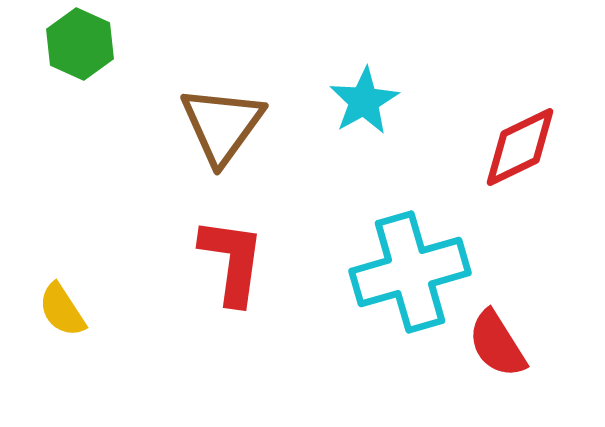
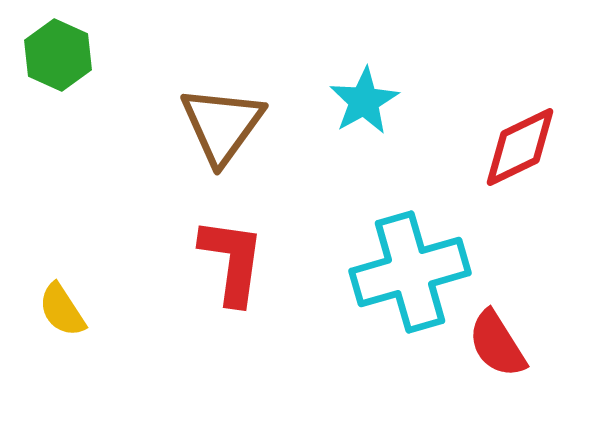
green hexagon: moved 22 px left, 11 px down
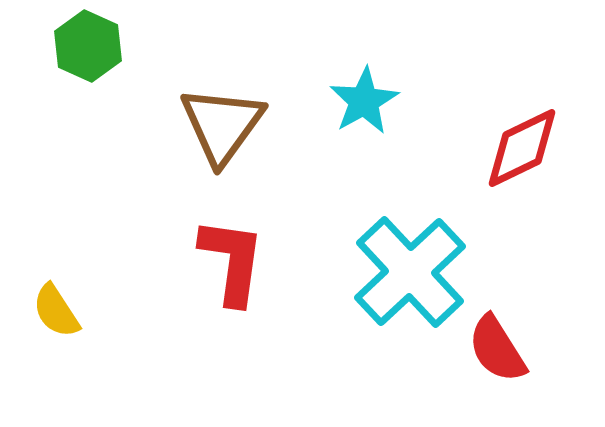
green hexagon: moved 30 px right, 9 px up
red diamond: moved 2 px right, 1 px down
cyan cross: rotated 27 degrees counterclockwise
yellow semicircle: moved 6 px left, 1 px down
red semicircle: moved 5 px down
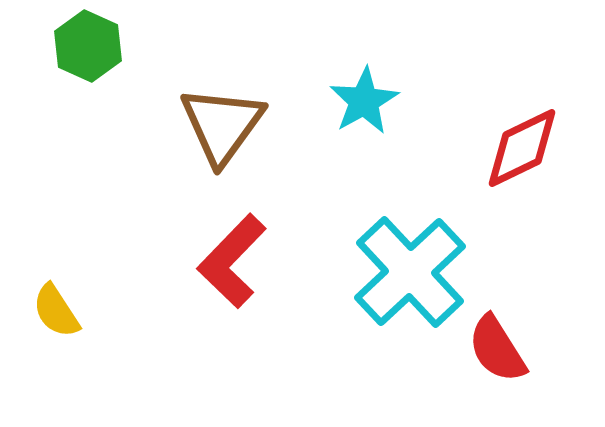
red L-shape: rotated 144 degrees counterclockwise
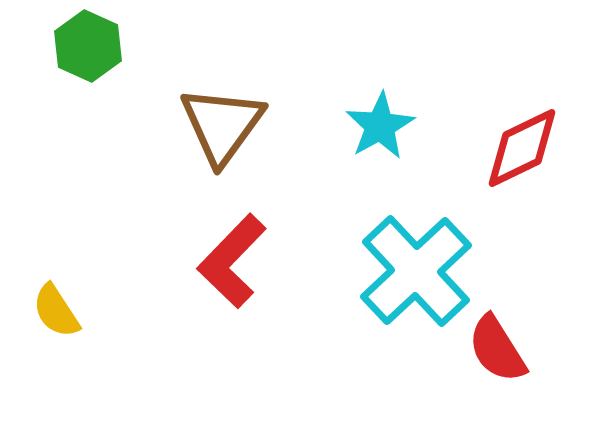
cyan star: moved 16 px right, 25 px down
cyan cross: moved 6 px right, 1 px up
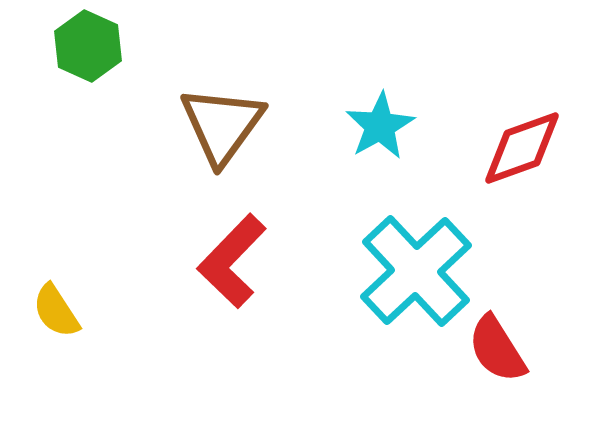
red diamond: rotated 6 degrees clockwise
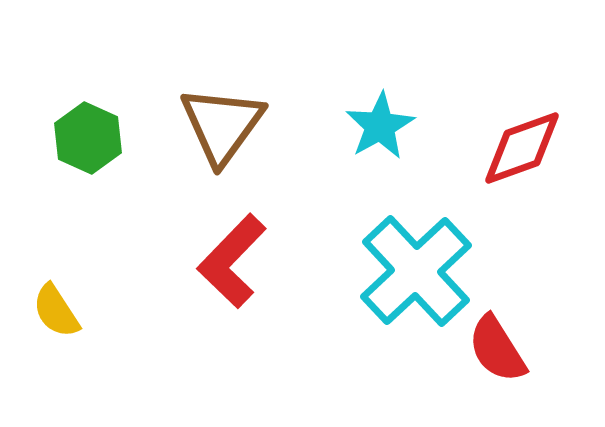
green hexagon: moved 92 px down
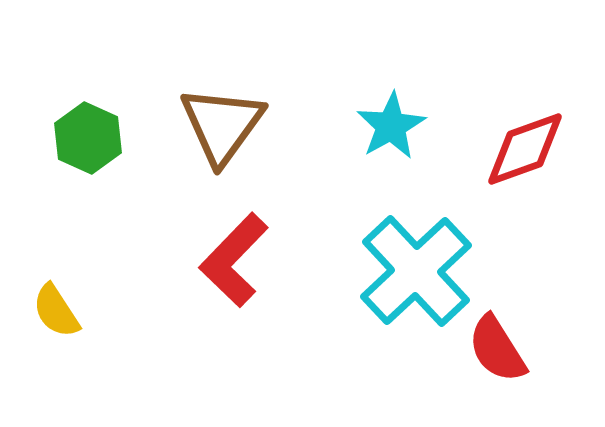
cyan star: moved 11 px right
red diamond: moved 3 px right, 1 px down
red L-shape: moved 2 px right, 1 px up
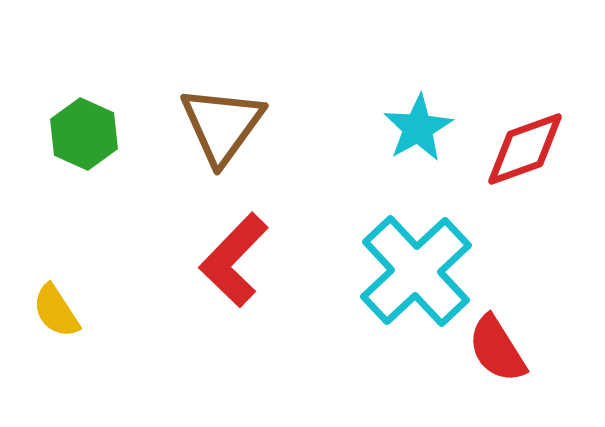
cyan star: moved 27 px right, 2 px down
green hexagon: moved 4 px left, 4 px up
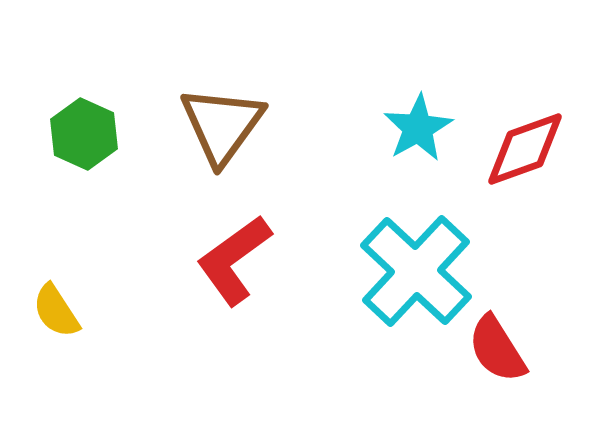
red L-shape: rotated 10 degrees clockwise
cyan cross: rotated 4 degrees counterclockwise
